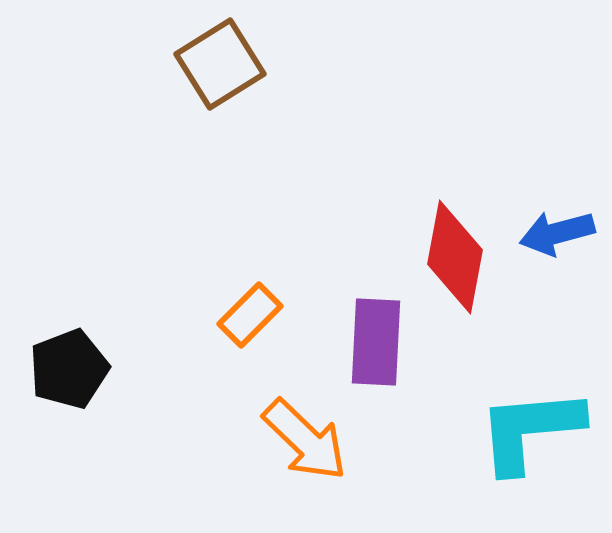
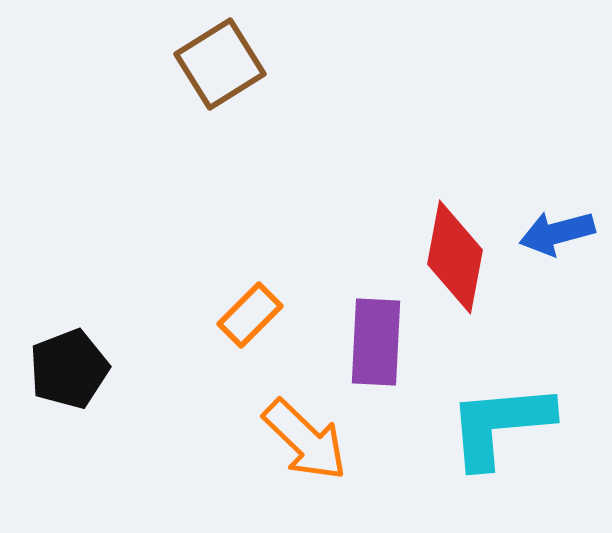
cyan L-shape: moved 30 px left, 5 px up
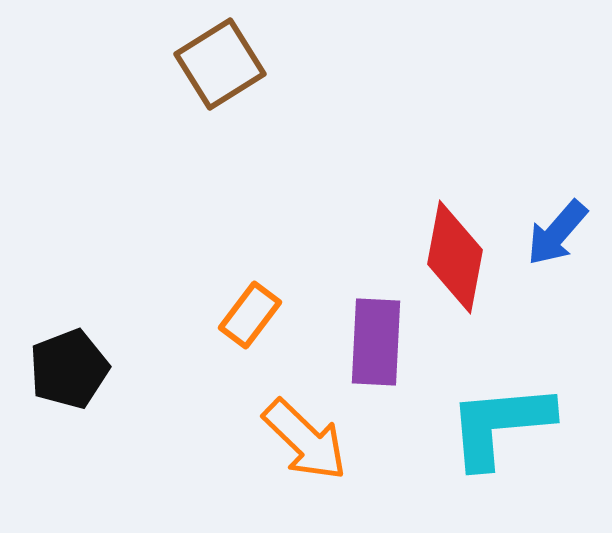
blue arrow: rotated 34 degrees counterclockwise
orange rectangle: rotated 8 degrees counterclockwise
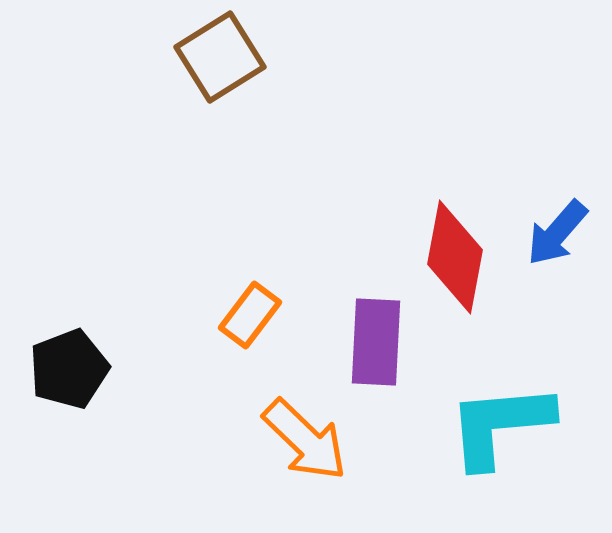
brown square: moved 7 px up
